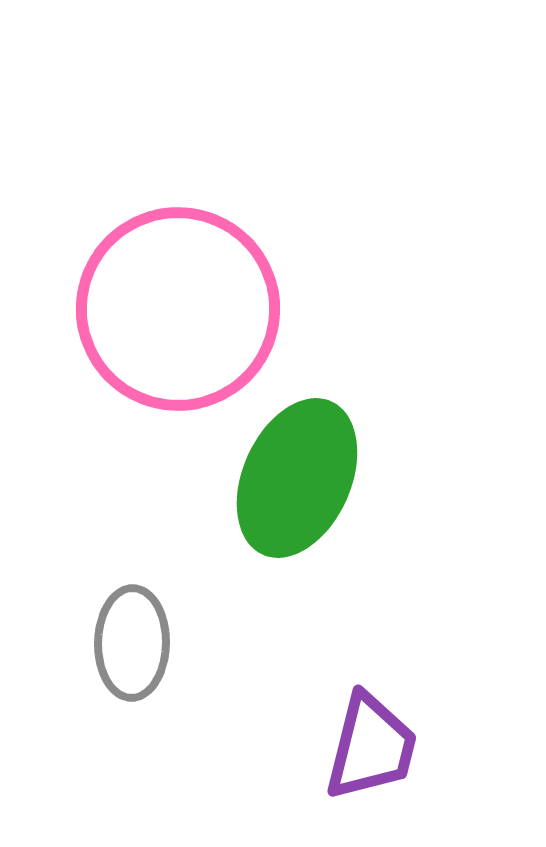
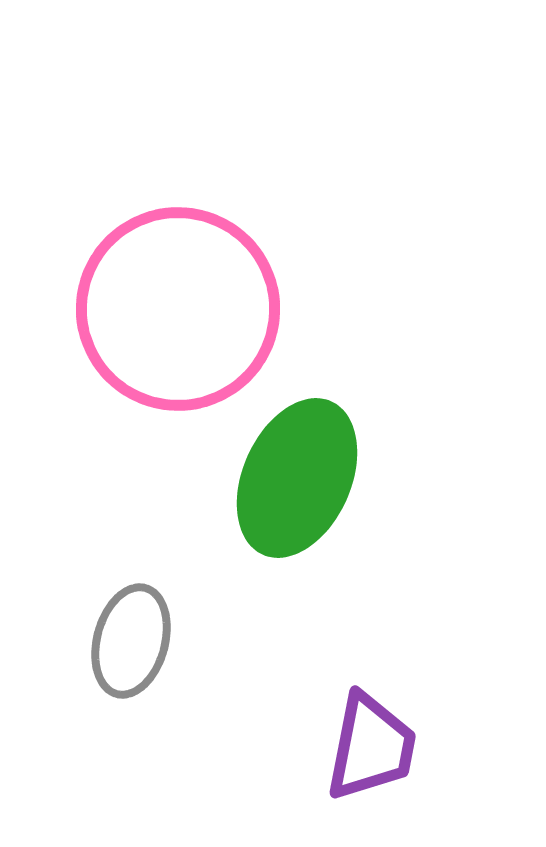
gray ellipse: moved 1 px left, 2 px up; rotated 14 degrees clockwise
purple trapezoid: rotated 3 degrees counterclockwise
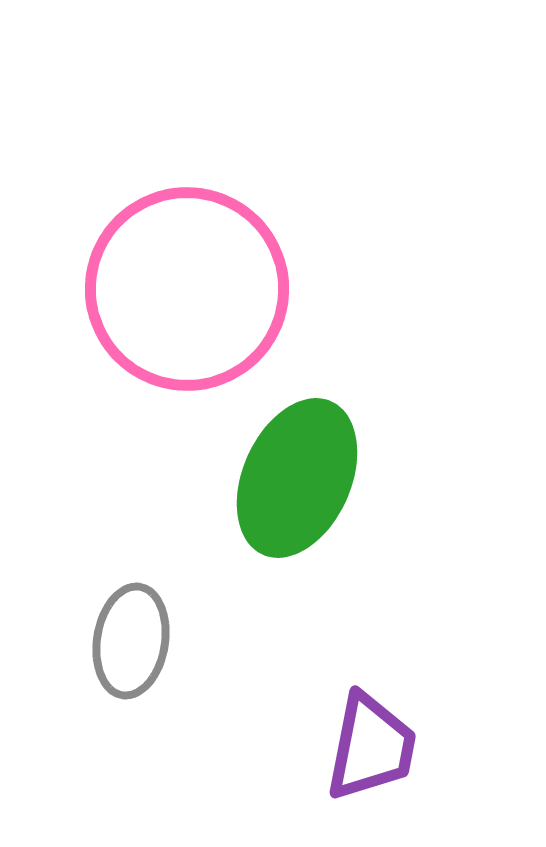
pink circle: moved 9 px right, 20 px up
gray ellipse: rotated 6 degrees counterclockwise
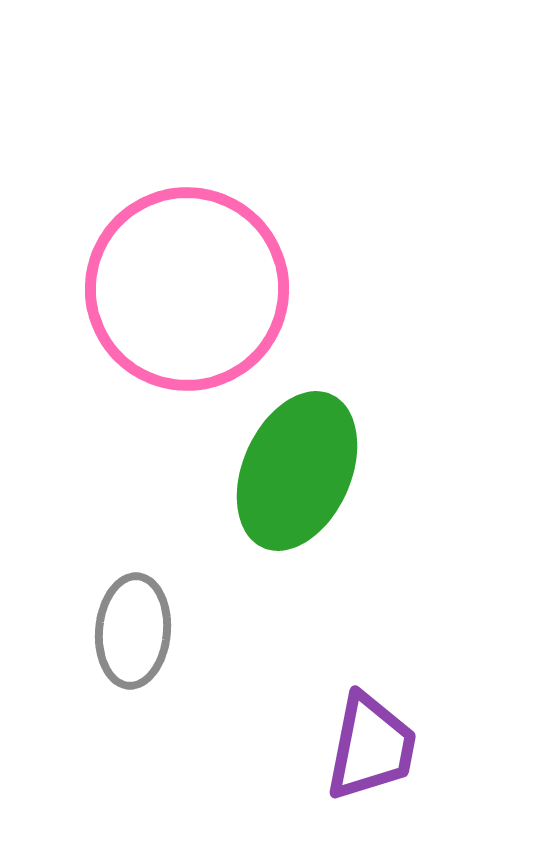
green ellipse: moved 7 px up
gray ellipse: moved 2 px right, 10 px up; rotated 4 degrees counterclockwise
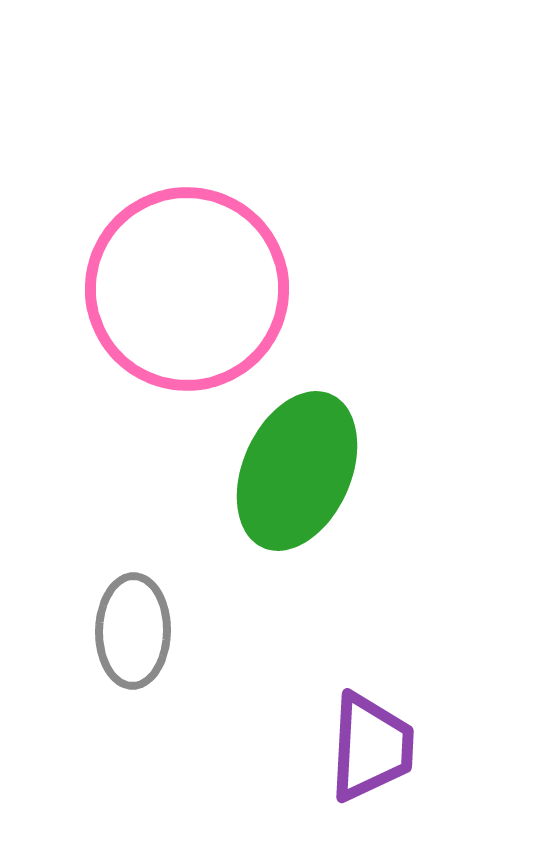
gray ellipse: rotated 4 degrees counterclockwise
purple trapezoid: rotated 8 degrees counterclockwise
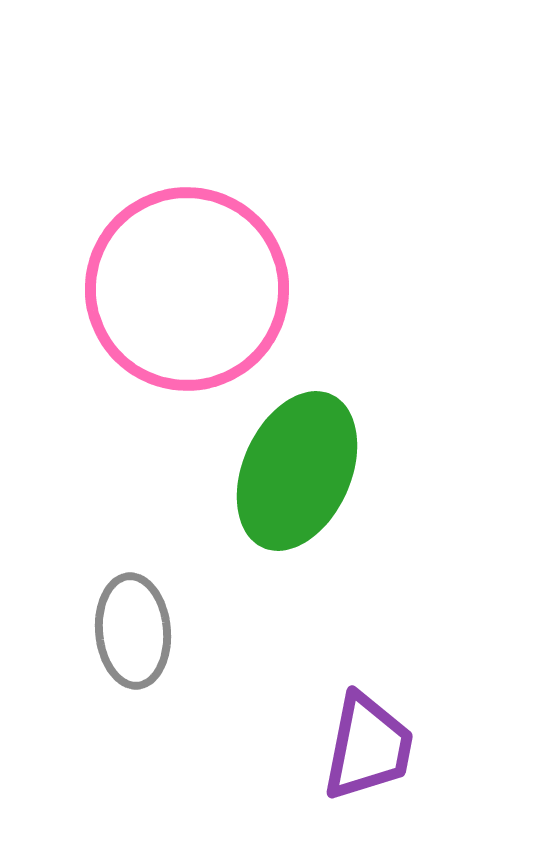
gray ellipse: rotated 6 degrees counterclockwise
purple trapezoid: moved 3 px left; rotated 8 degrees clockwise
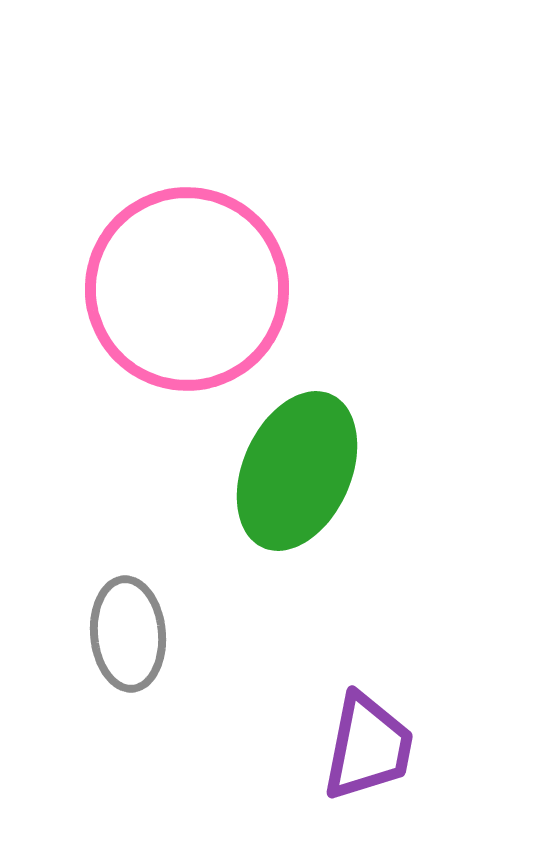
gray ellipse: moved 5 px left, 3 px down
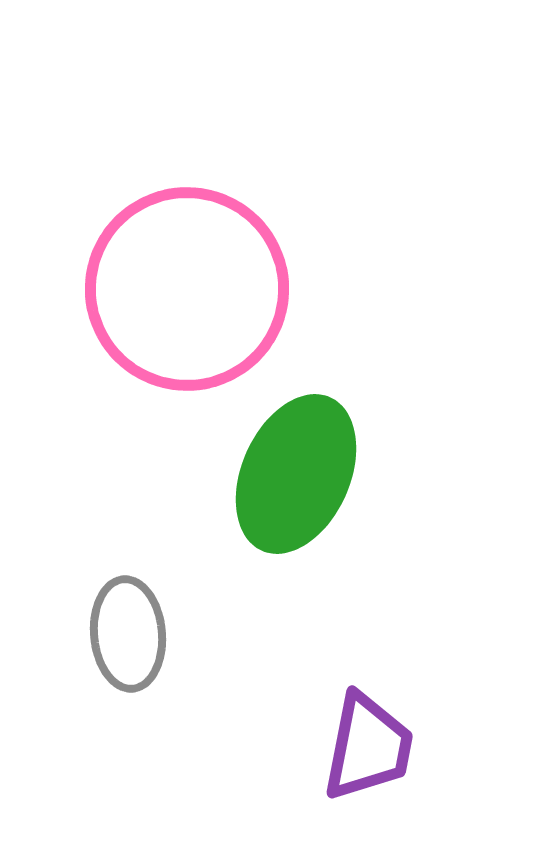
green ellipse: moved 1 px left, 3 px down
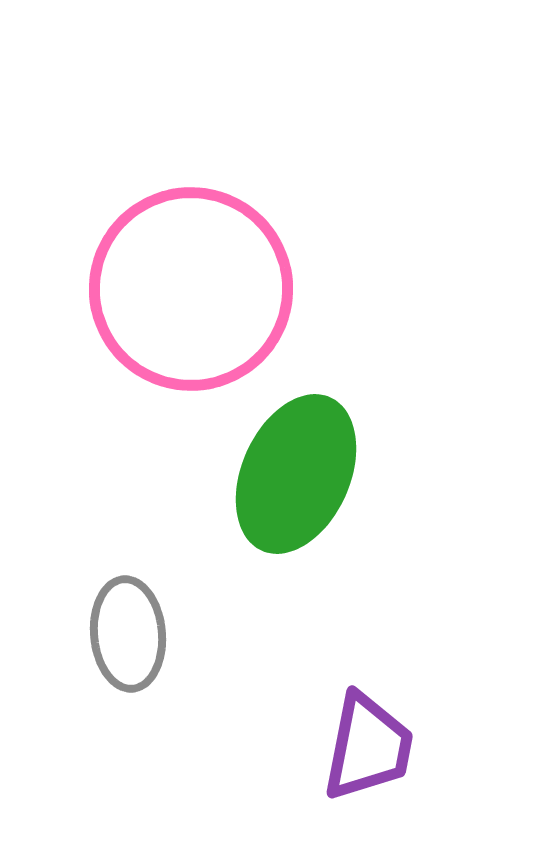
pink circle: moved 4 px right
